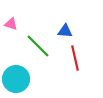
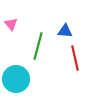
pink triangle: rotated 32 degrees clockwise
green line: rotated 60 degrees clockwise
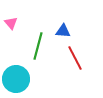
pink triangle: moved 1 px up
blue triangle: moved 2 px left
red line: rotated 15 degrees counterclockwise
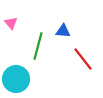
red line: moved 8 px right, 1 px down; rotated 10 degrees counterclockwise
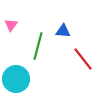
pink triangle: moved 2 px down; rotated 16 degrees clockwise
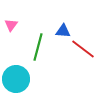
green line: moved 1 px down
red line: moved 10 px up; rotated 15 degrees counterclockwise
